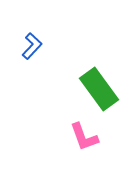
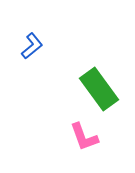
blue L-shape: rotated 8 degrees clockwise
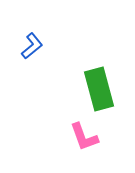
green rectangle: rotated 21 degrees clockwise
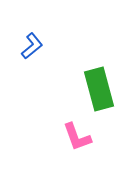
pink L-shape: moved 7 px left
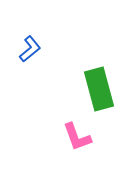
blue L-shape: moved 2 px left, 3 px down
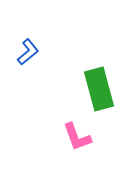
blue L-shape: moved 2 px left, 3 px down
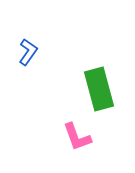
blue L-shape: rotated 16 degrees counterclockwise
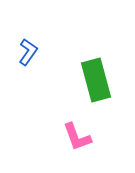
green rectangle: moved 3 px left, 9 px up
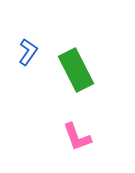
green rectangle: moved 20 px left, 10 px up; rotated 12 degrees counterclockwise
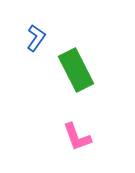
blue L-shape: moved 8 px right, 14 px up
